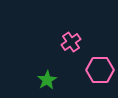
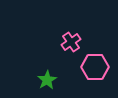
pink hexagon: moved 5 px left, 3 px up
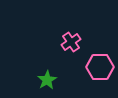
pink hexagon: moved 5 px right
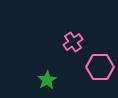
pink cross: moved 2 px right
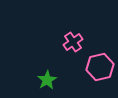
pink hexagon: rotated 12 degrees counterclockwise
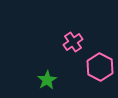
pink hexagon: rotated 20 degrees counterclockwise
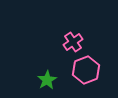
pink hexagon: moved 14 px left, 3 px down; rotated 12 degrees clockwise
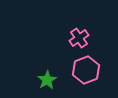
pink cross: moved 6 px right, 4 px up
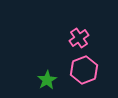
pink hexagon: moved 2 px left
